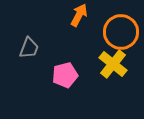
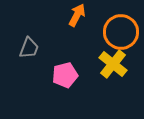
orange arrow: moved 2 px left
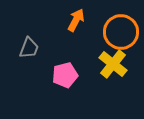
orange arrow: moved 1 px left, 5 px down
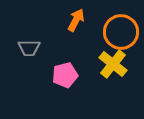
gray trapezoid: rotated 70 degrees clockwise
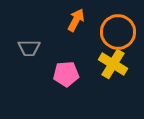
orange circle: moved 3 px left
yellow cross: rotated 8 degrees counterclockwise
pink pentagon: moved 1 px right, 1 px up; rotated 10 degrees clockwise
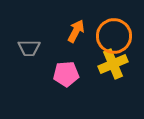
orange arrow: moved 11 px down
orange circle: moved 4 px left, 4 px down
yellow cross: rotated 36 degrees clockwise
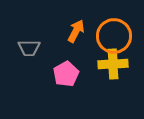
yellow cross: rotated 20 degrees clockwise
pink pentagon: rotated 25 degrees counterclockwise
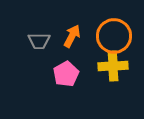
orange arrow: moved 4 px left, 5 px down
gray trapezoid: moved 10 px right, 7 px up
yellow cross: moved 2 px down
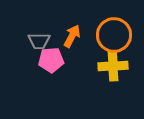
orange circle: moved 1 px up
pink pentagon: moved 15 px left, 14 px up; rotated 25 degrees clockwise
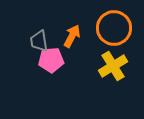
orange circle: moved 7 px up
gray trapezoid: rotated 80 degrees clockwise
yellow cross: rotated 28 degrees counterclockwise
